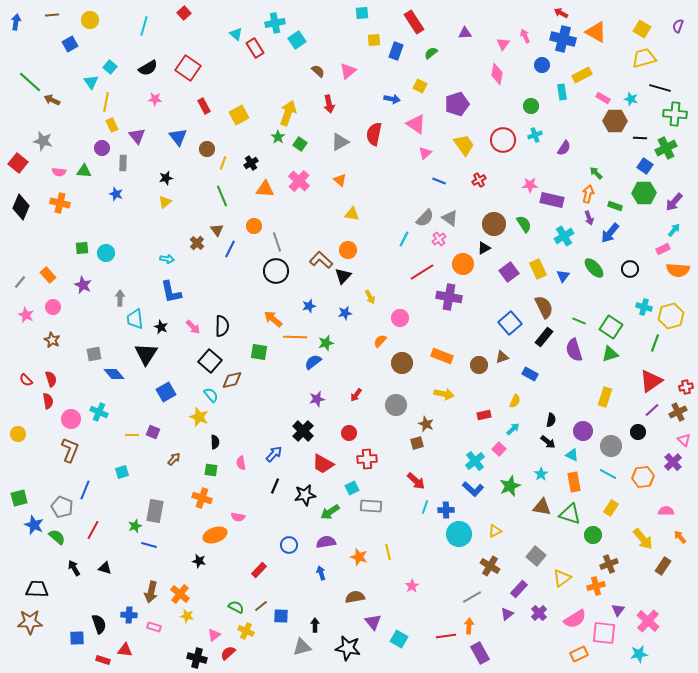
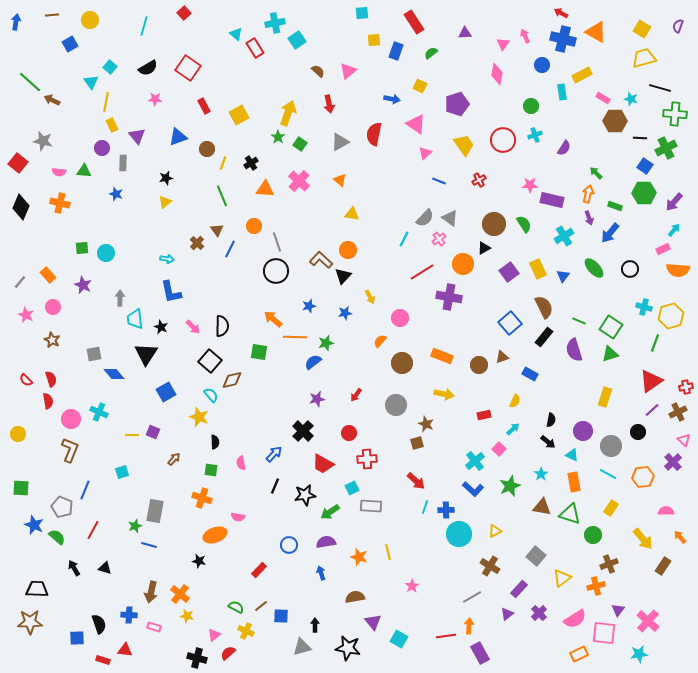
blue triangle at (178, 137): rotated 48 degrees clockwise
green square at (19, 498): moved 2 px right, 10 px up; rotated 18 degrees clockwise
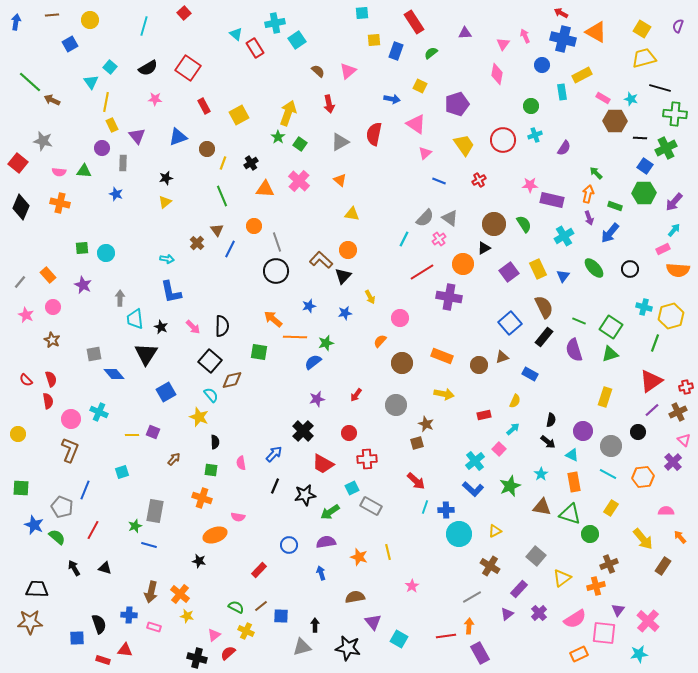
gray rectangle at (371, 506): rotated 25 degrees clockwise
green circle at (593, 535): moved 3 px left, 1 px up
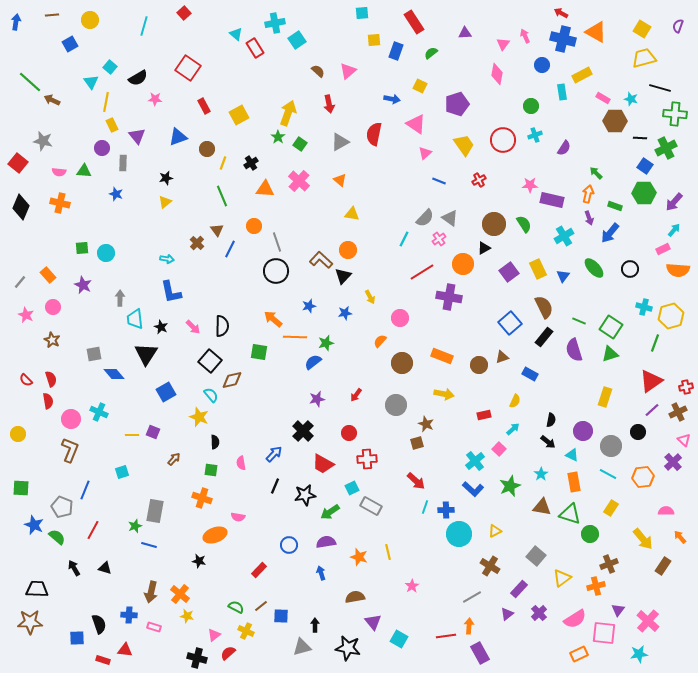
black semicircle at (148, 68): moved 10 px left, 10 px down
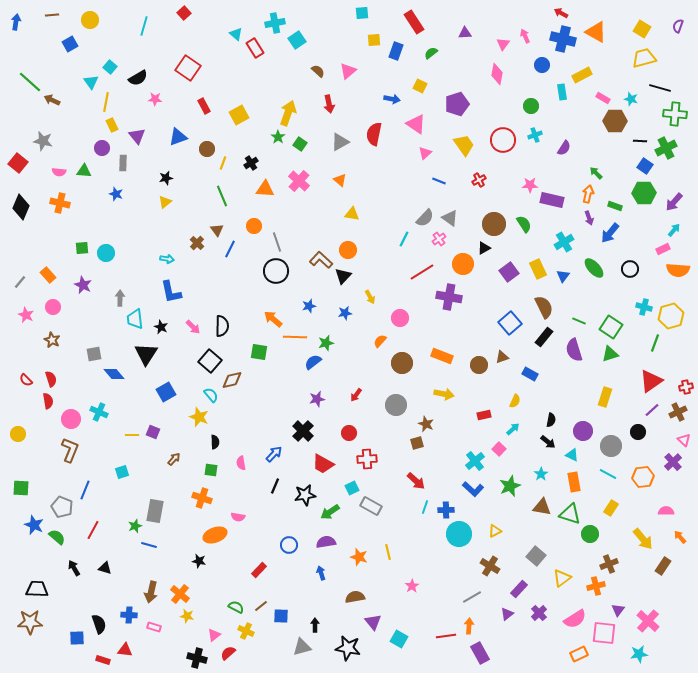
black line at (640, 138): moved 3 px down
cyan cross at (564, 236): moved 6 px down
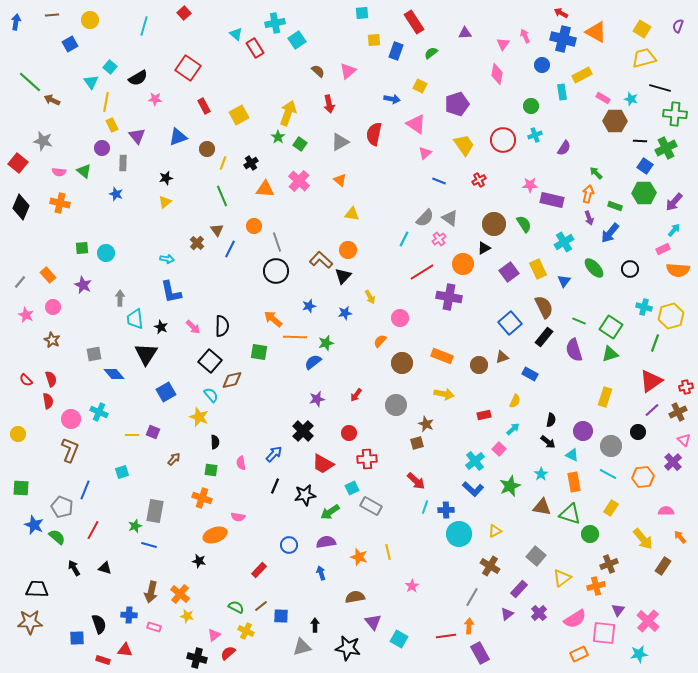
green triangle at (84, 171): rotated 35 degrees clockwise
blue triangle at (563, 276): moved 1 px right, 5 px down
gray line at (472, 597): rotated 30 degrees counterclockwise
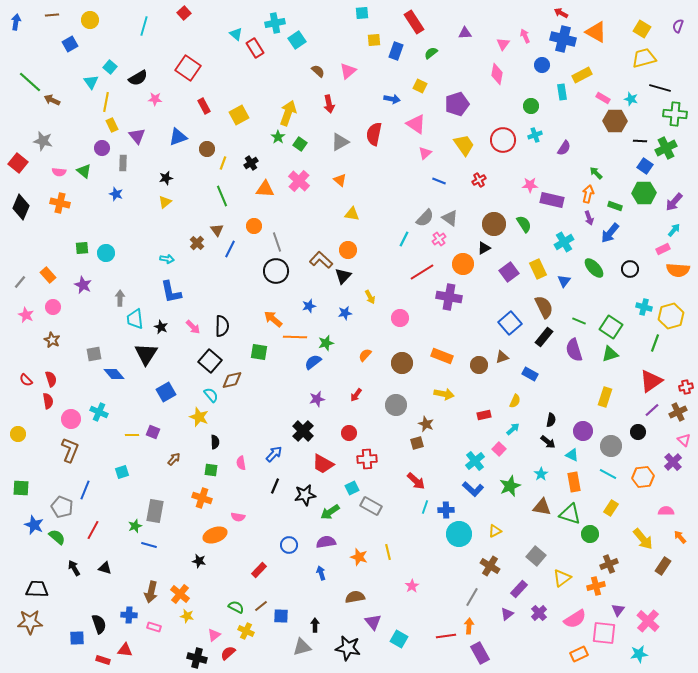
orange semicircle at (380, 341): moved 15 px left, 14 px down
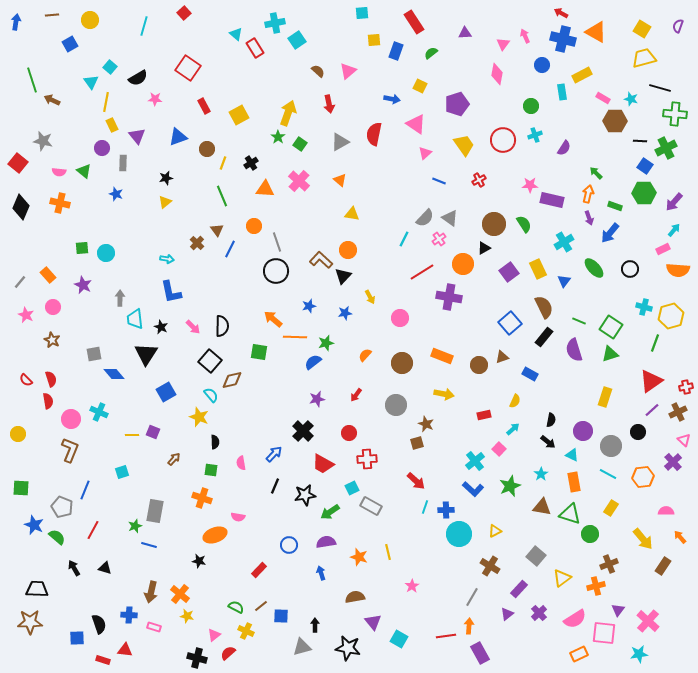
green line at (30, 82): moved 2 px right, 2 px up; rotated 30 degrees clockwise
